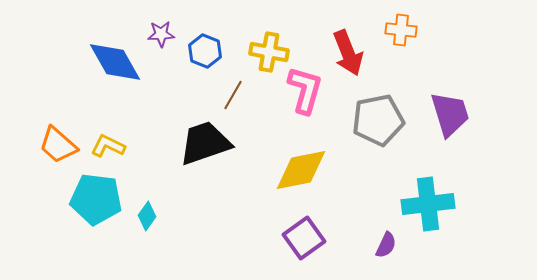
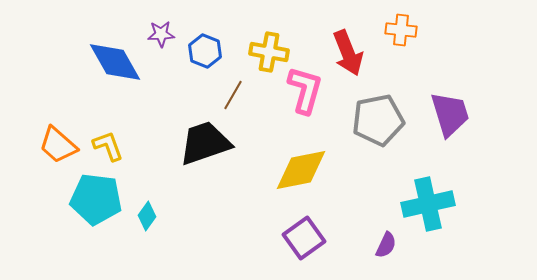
yellow L-shape: rotated 44 degrees clockwise
cyan cross: rotated 6 degrees counterclockwise
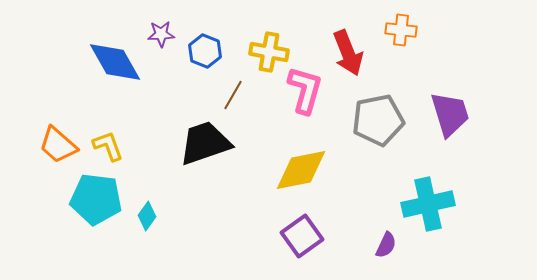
purple square: moved 2 px left, 2 px up
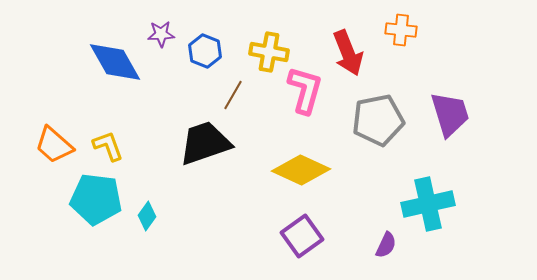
orange trapezoid: moved 4 px left
yellow diamond: rotated 36 degrees clockwise
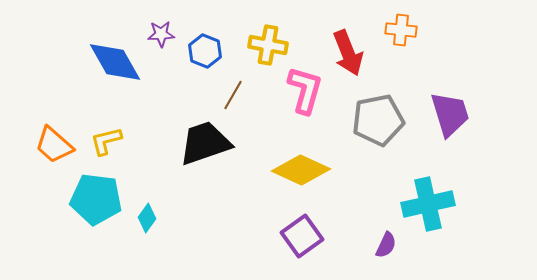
yellow cross: moved 1 px left, 7 px up
yellow L-shape: moved 2 px left, 5 px up; rotated 84 degrees counterclockwise
cyan diamond: moved 2 px down
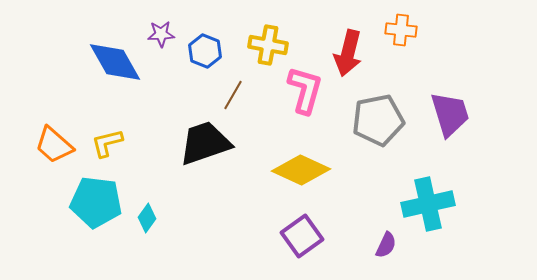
red arrow: rotated 36 degrees clockwise
yellow L-shape: moved 1 px right, 2 px down
cyan pentagon: moved 3 px down
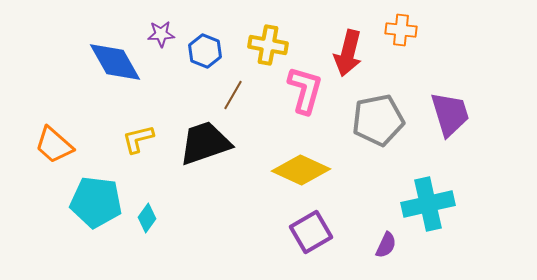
yellow L-shape: moved 31 px right, 4 px up
purple square: moved 9 px right, 4 px up; rotated 6 degrees clockwise
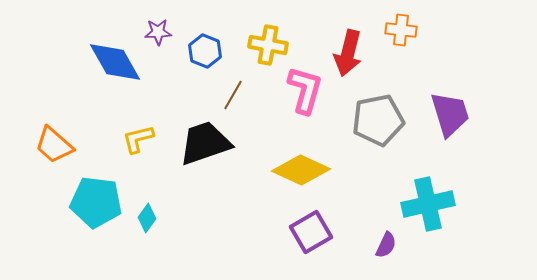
purple star: moved 3 px left, 2 px up
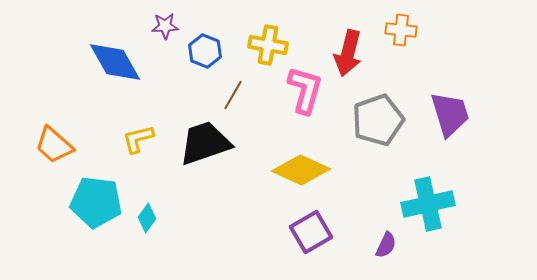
purple star: moved 7 px right, 6 px up
gray pentagon: rotated 9 degrees counterclockwise
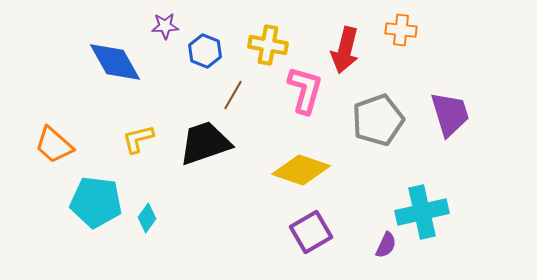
red arrow: moved 3 px left, 3 px up
yellow diamond: rotated 6 degrees counterclockwise
cyan cross: moved 6 px left, 8 px down
